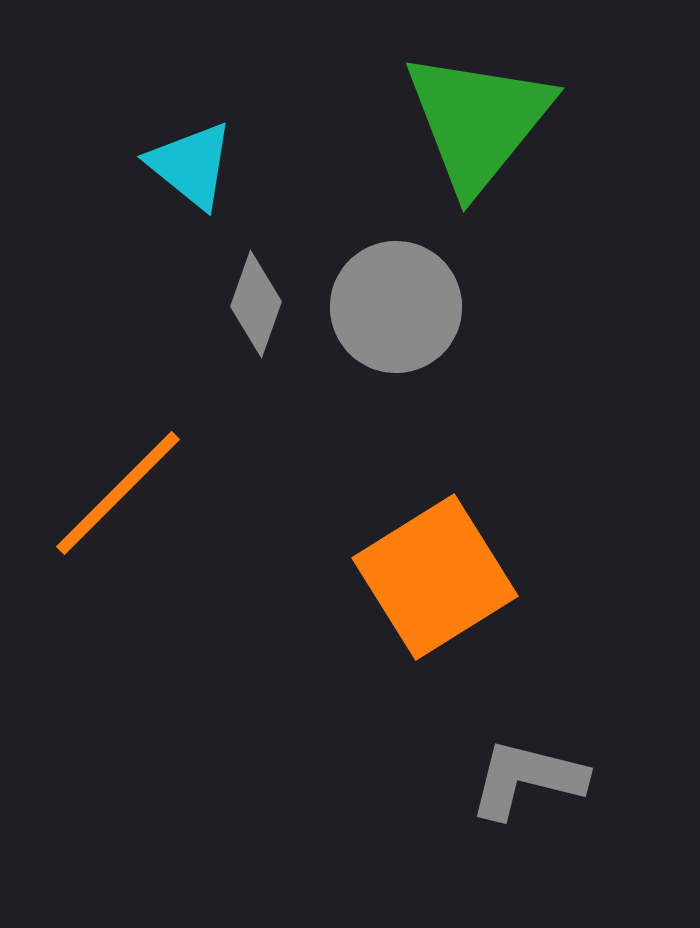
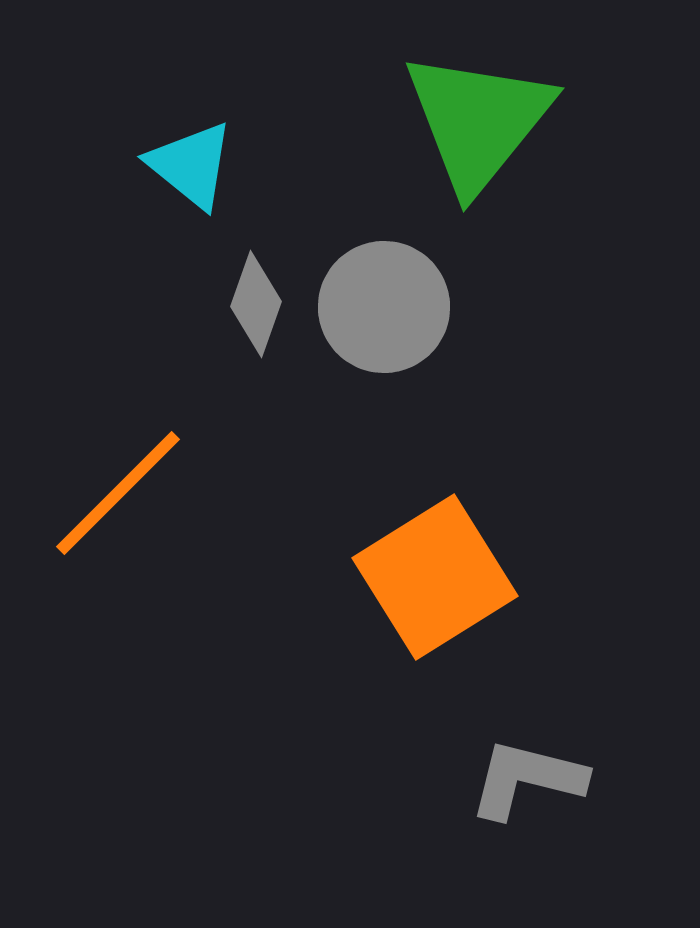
gray circle: moved 12 px left
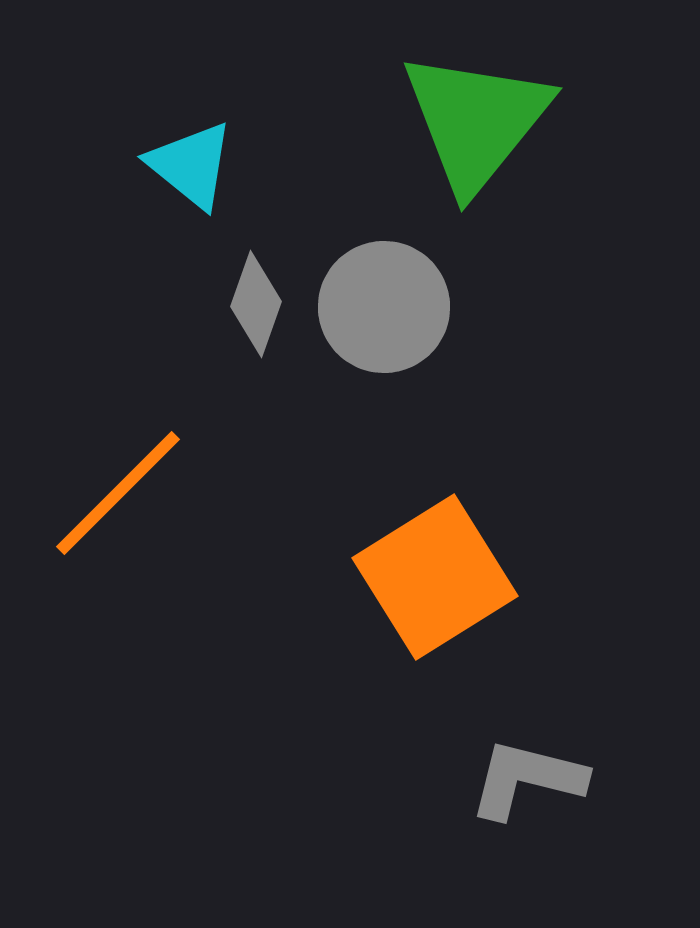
green triangle: moved 2 px left
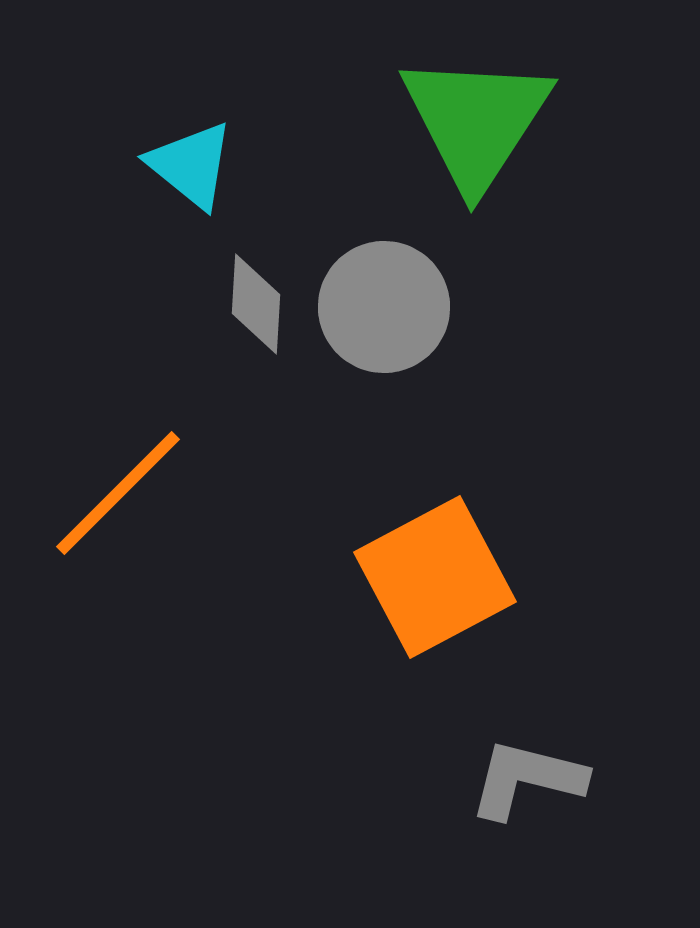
green triangle: rotated 6 degrees counterclockwise
gray diamond: rotated 16 degrees counterclockwise
orange square: rotated 4 degrees clockwise
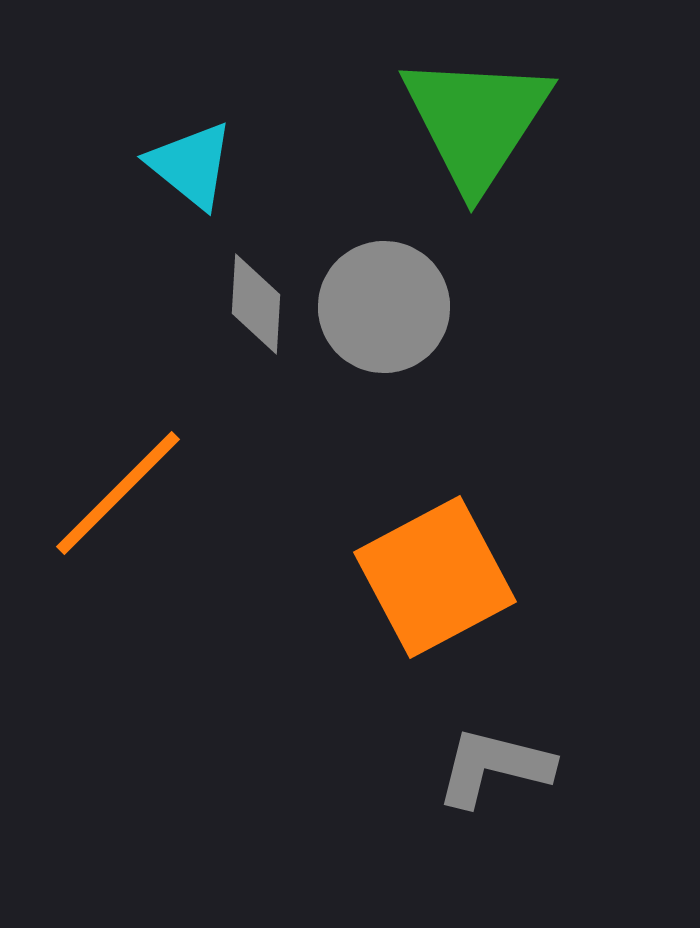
gray L-shape: moved 33 px left, 12 px up
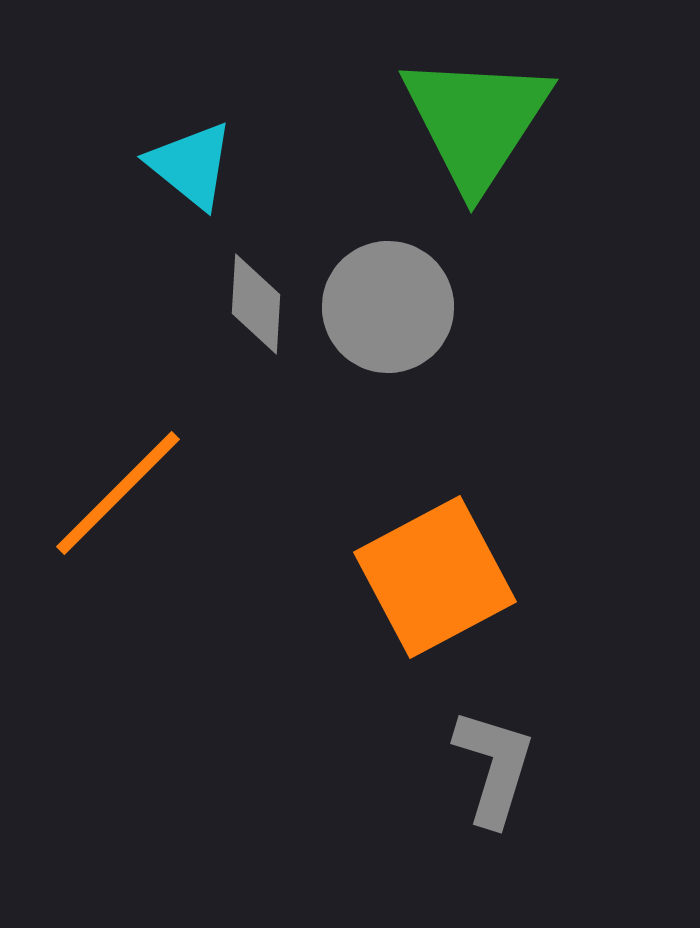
gray circle: moved 4 px right
gray L-shape: rotated 93 degrees clockwise
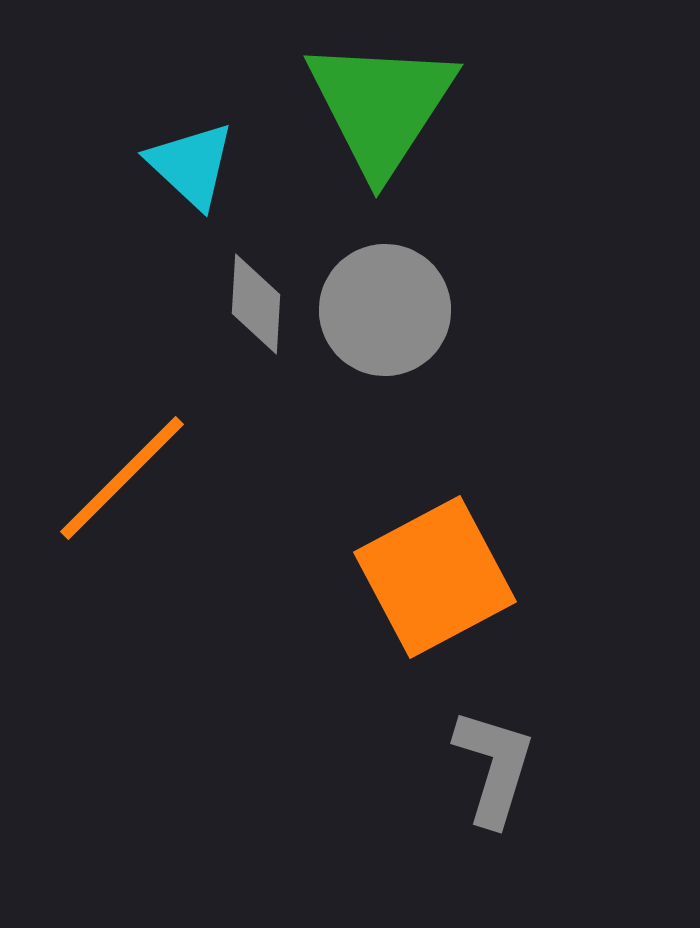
green triangle: moved 95 px left, 15 px up
cyan triangle: rotated 4 degrees clockwise
gray circle: moved 3 px left, 3 px down
orange line: moved 4 px right, 15 px up
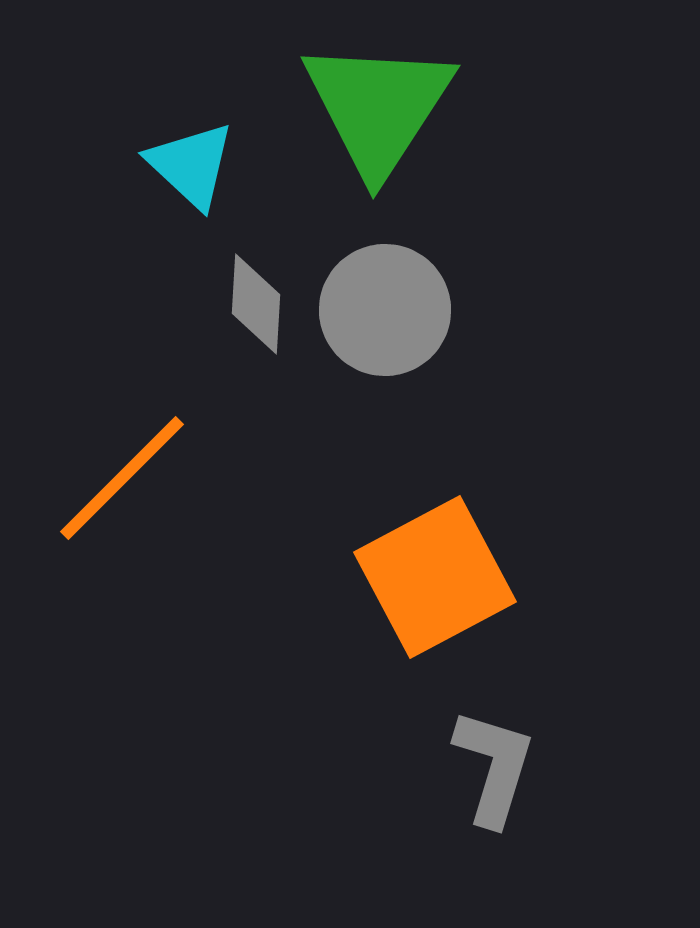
green triangle: moved 3 px left, 1 px down
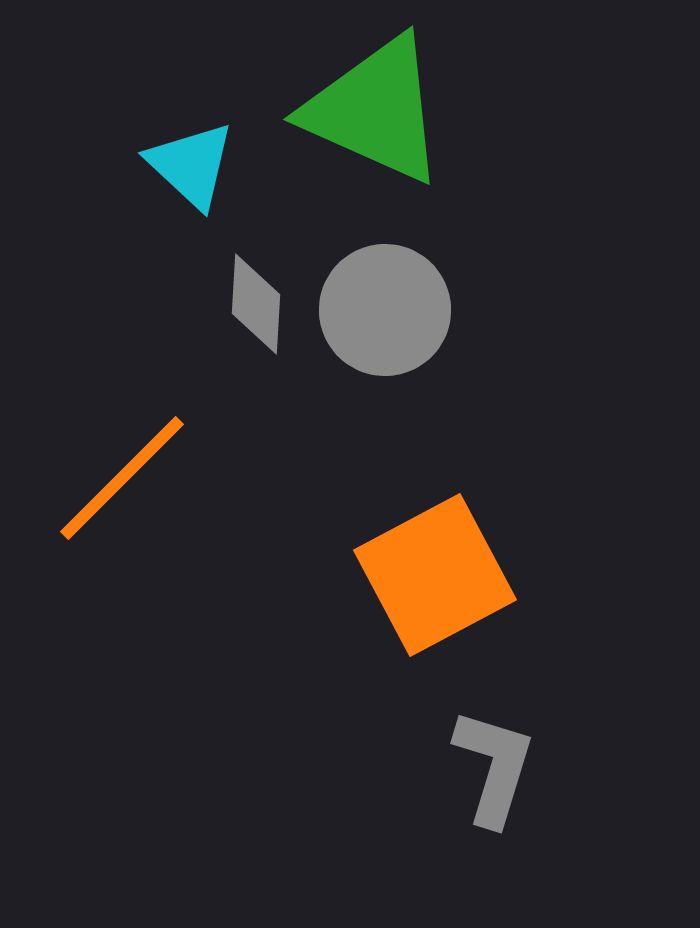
green triangle: moved 3 px left, 3 px down; rotated 39 degrees counterclockwise
orange square: moved 2 px up
